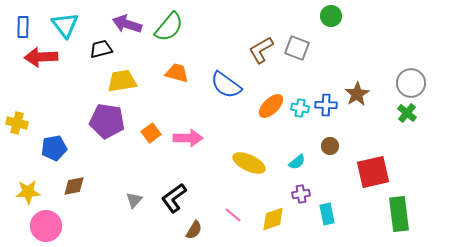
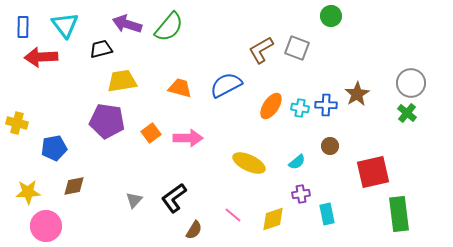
orange trapezoid: moved 3 px right, 15 px down
blue semicircle: rotated 116 degrees clockwise
orange ellipse: rotated 12 degrees counterclockwise
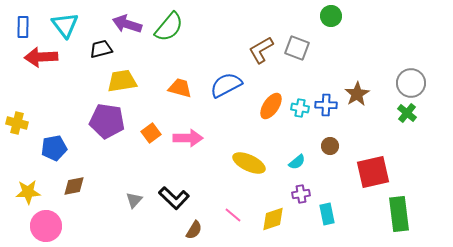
black L-shape: rotated 100 degrees counterclockwise
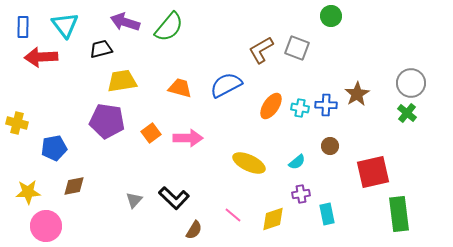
purple arrow: moved 2 px left, 2 px up
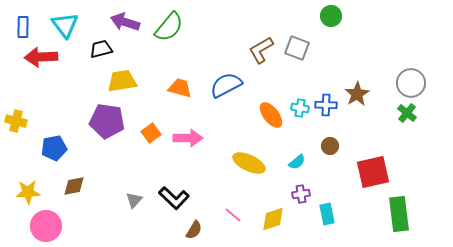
orange ellipse: moved 9 px down; rotated 72 degrees counterclockwise
yellow cross: moved 1 px left, 2 px up
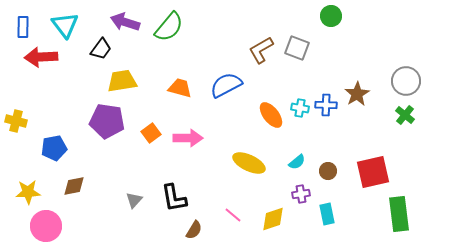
black trapezoid: rotated 140 degrees clockwise
gray circle: moved 5 px left, 2 px up
green cross: moved 2 px left, 2 px down
brown circle: moved 2 px left, 25 px down
black L-shape: rotated 36 degrees clockwise
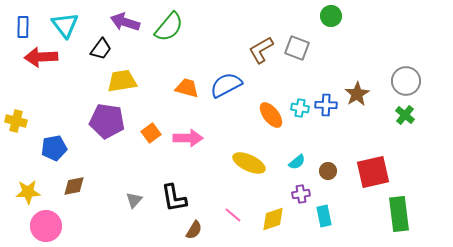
orange trapezoid: moved 7 px right
cyan rectangle: moved 3 px left, 2 px down
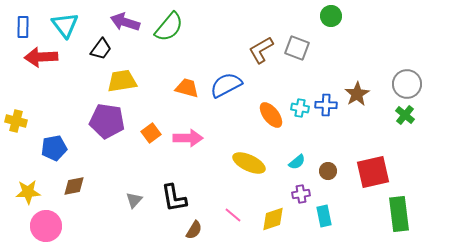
gray circle: moved 1 px right, 3 px down
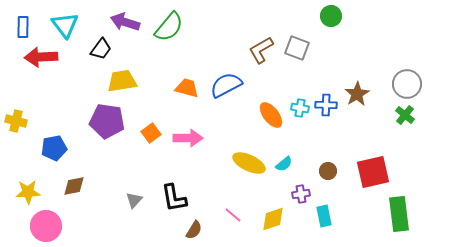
cyan semicircle: moved 13 px left, 2 px down
